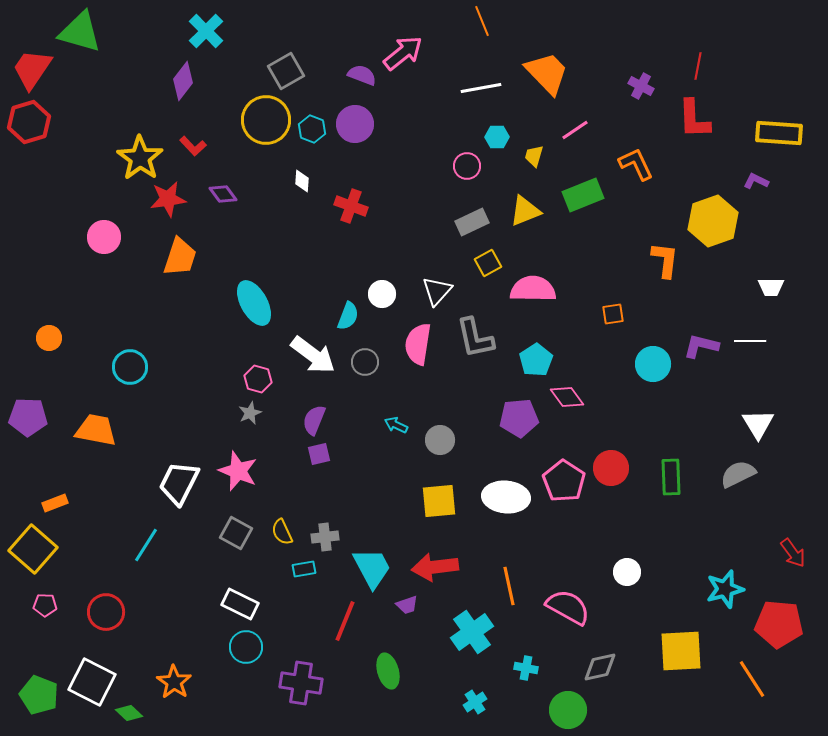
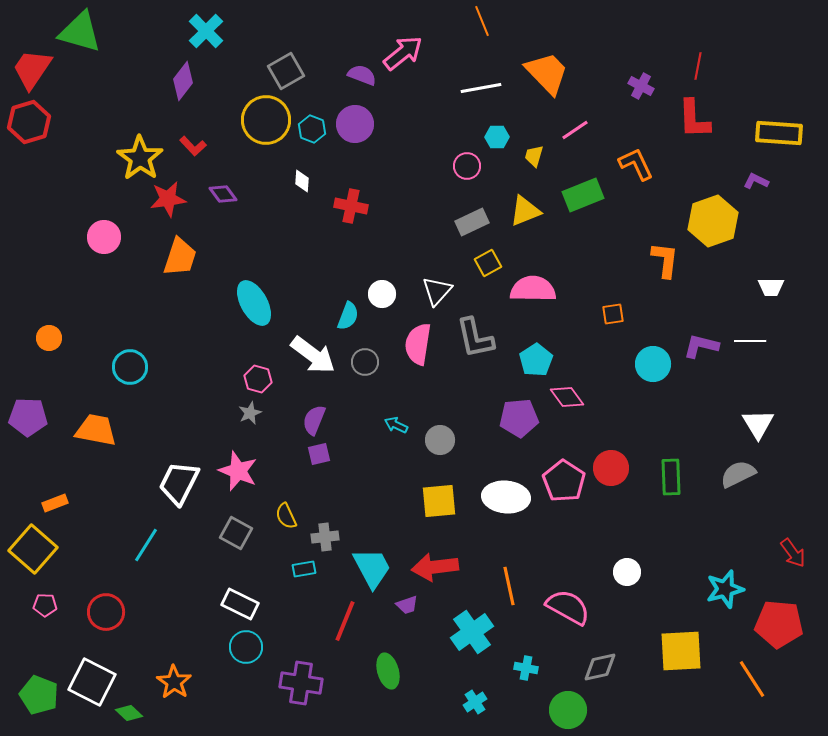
red cross at (351, 206): rotated 8 degrees counterclockwise
yellow semicircle at (282, 532): moved 4 px right, 16 px up
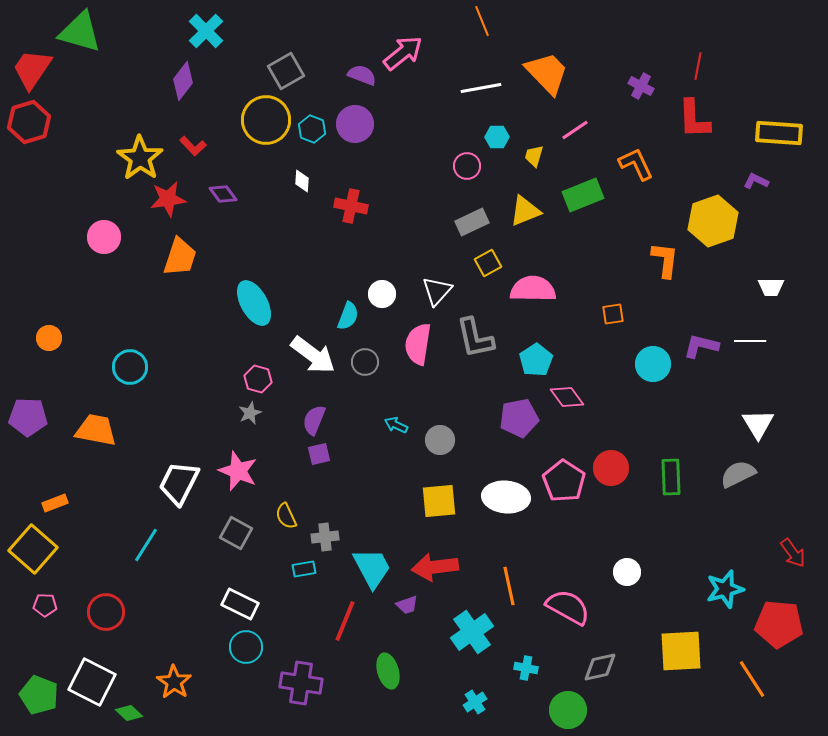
purple pentagon at (519, 418): rotated 6 degrees counterclockwise
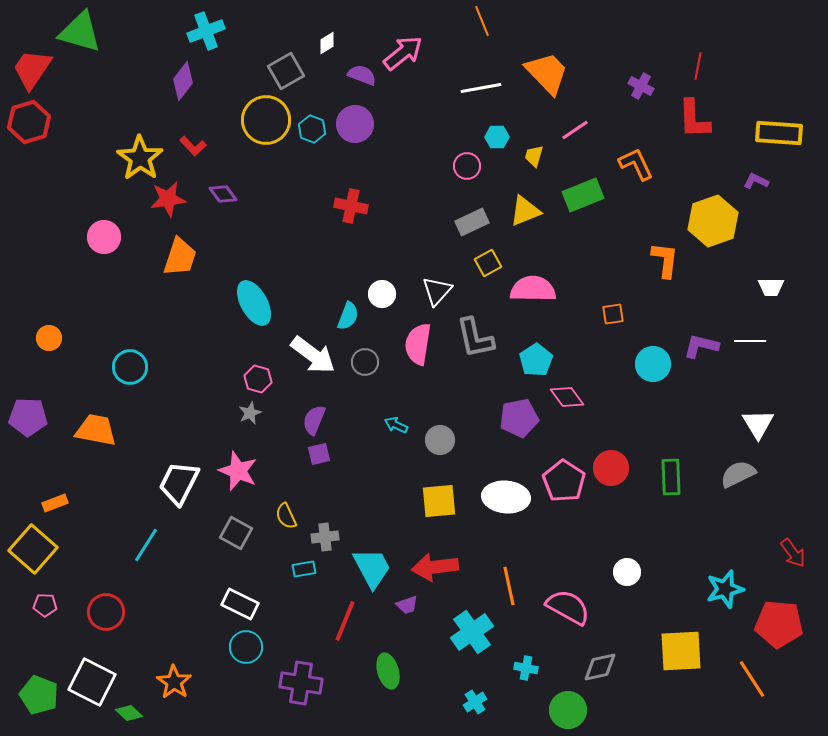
cyan cross at (206, 31): rotated 24 degrees clockwise
white diamond at (302, 181): moved 25 px right, 138 px up; rotated 55 degrees clockwise
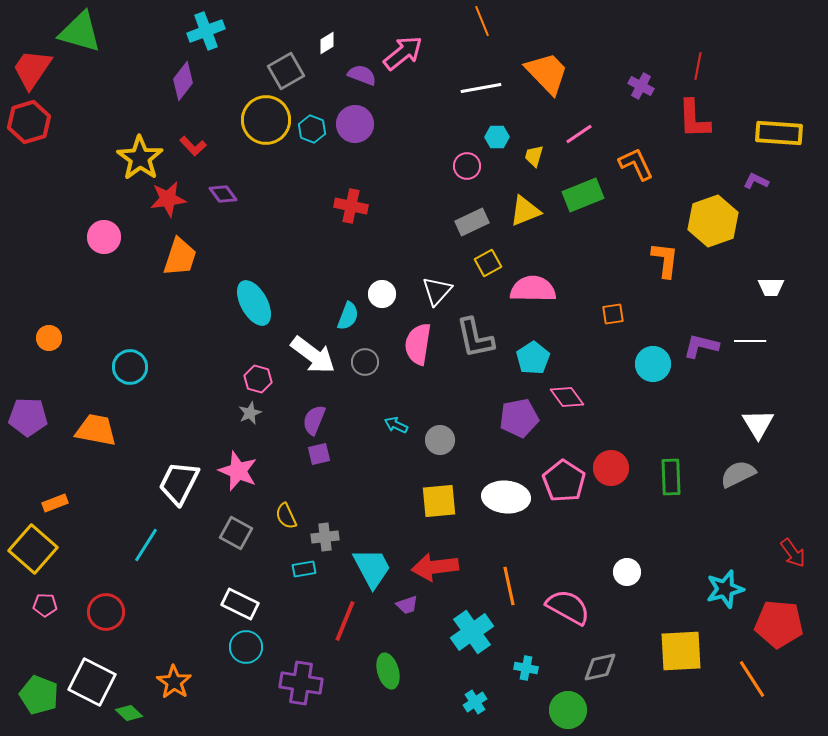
pink line at (575, 130): moved 4 px right, 4 px down
cyan pentagon at (536, 360): moved 3 px left, 2 px up
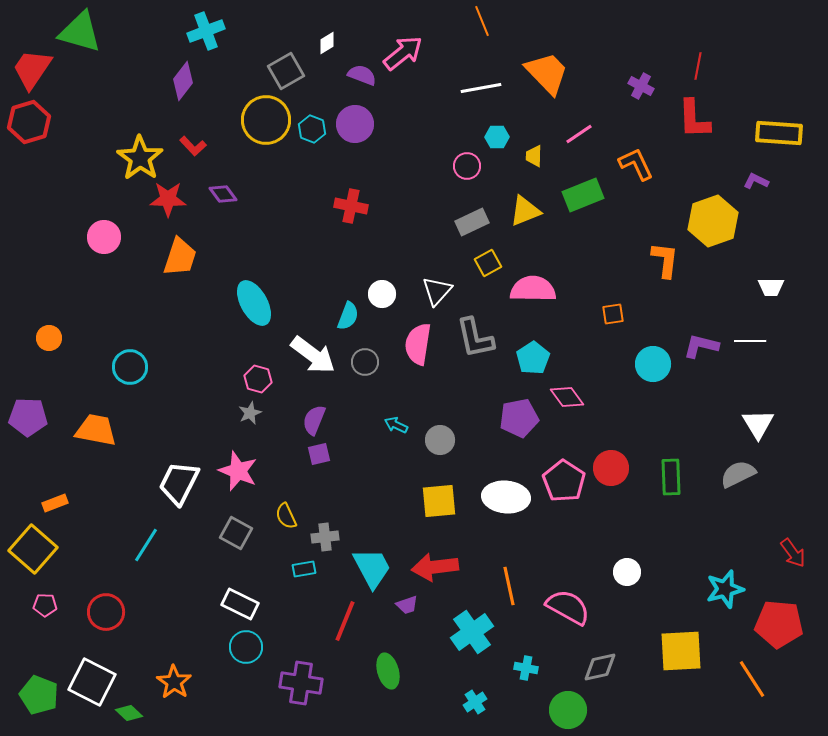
yellow trapezoid at (534, 156): rotated 15 degrees counterclockwise
red star at (168, 199): rotated 9 degrees clockwise
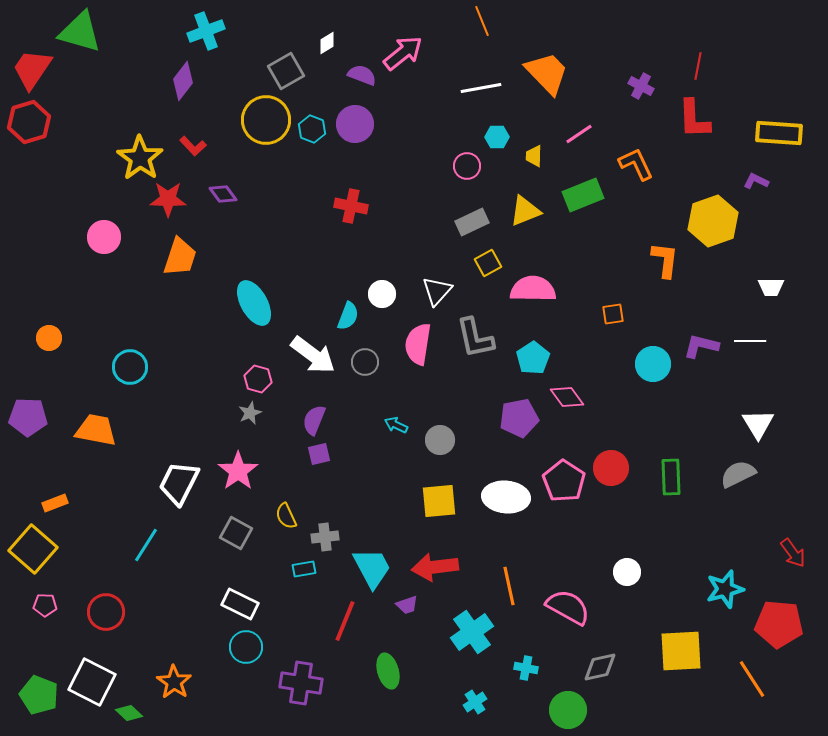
pink star at (238, 471): rotated 15 degrees clockwise
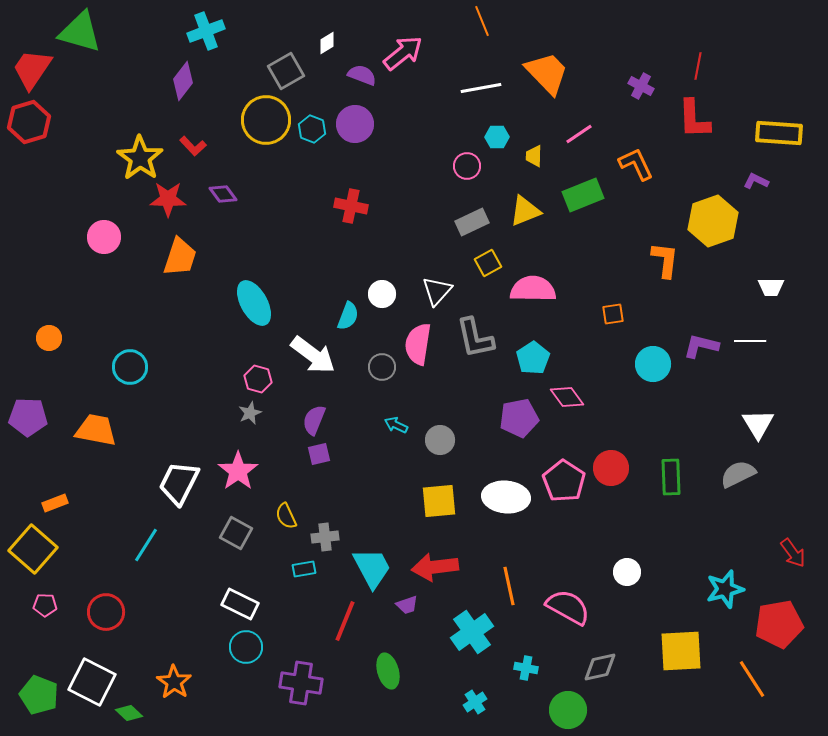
gray circle at (365, 362): moved 17 px right, 5 px down
red pentagon at (779, 624): rotated 15 degrees counterclockwise
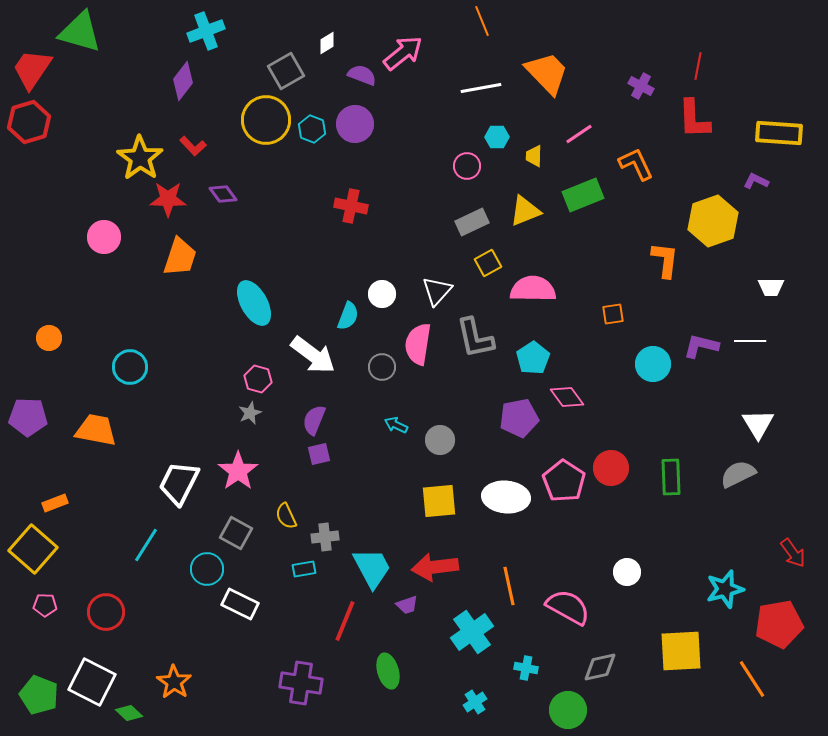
cyan circle at (246, 647): moved 39 px left, 78 px up
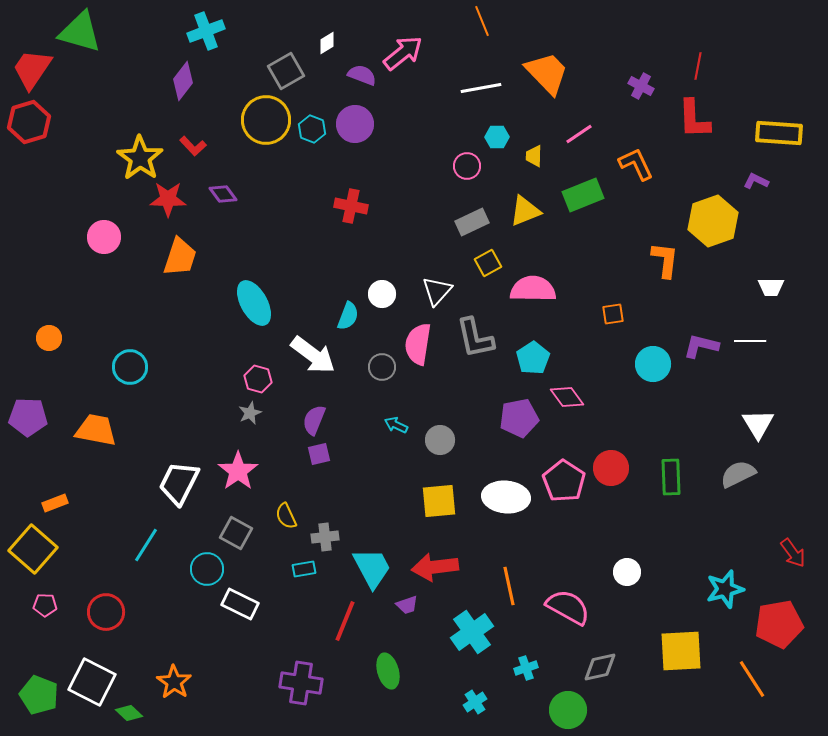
cyan cross at (526, 668): rotated 30 degrees counterclockwise
